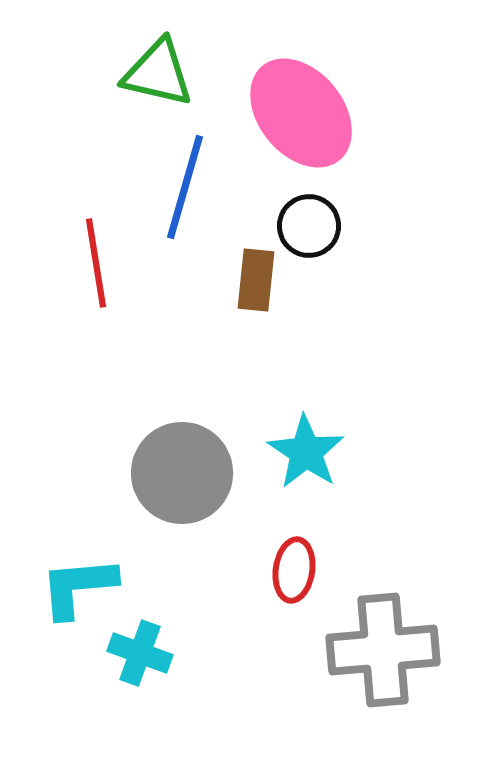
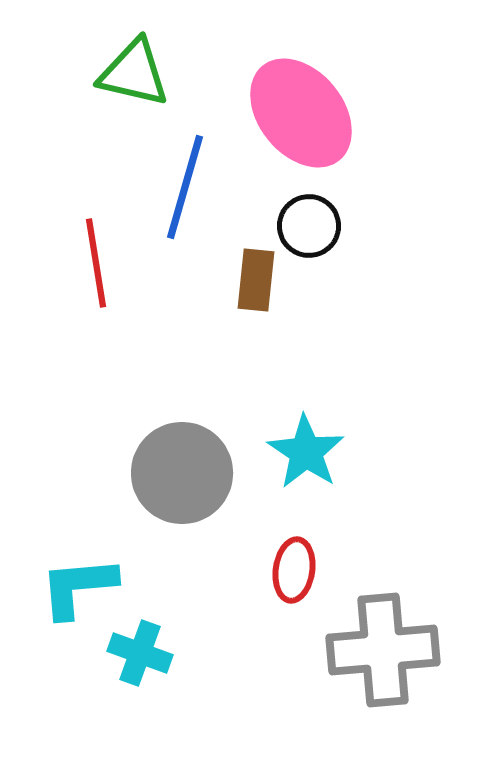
green triangle: moved 24 px left
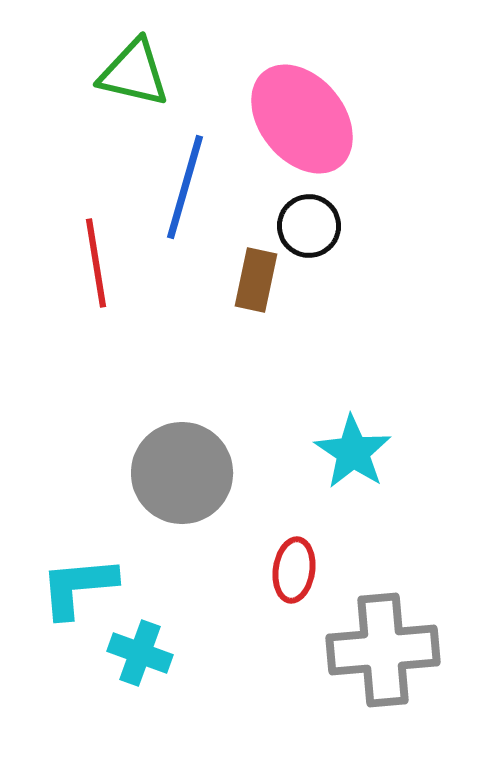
pink ellipse: moved 1 px right, 6 px down
brown rectangle: rotated 6 degrees clockwise
cyan star: moved 47 px right
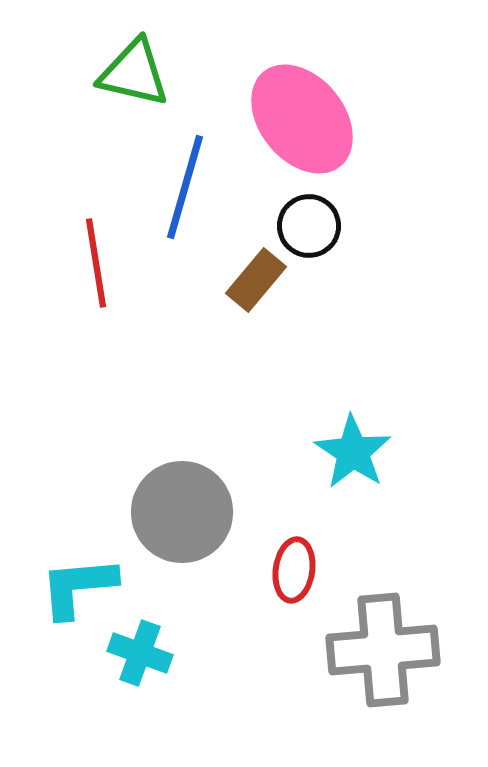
brown rectangle: rotated 28 degrees clockwise
gray circle: moved 39 px down
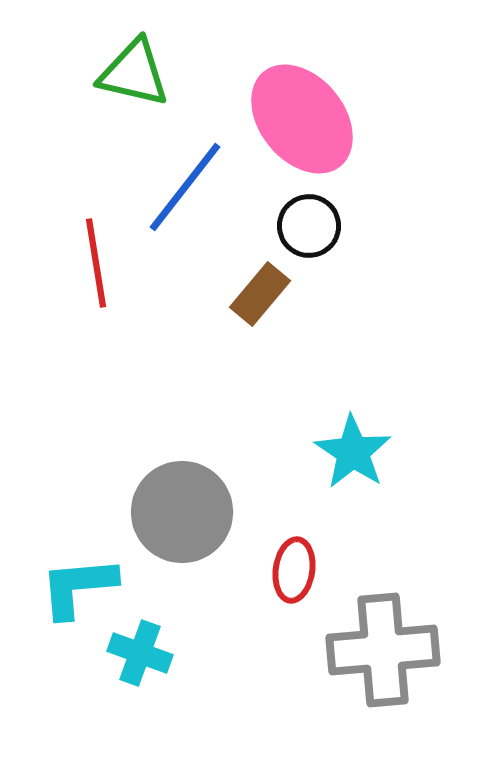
blue line: rotated 22 degrees clockwise
brown rectangle: moved 4 px right, 14 px down
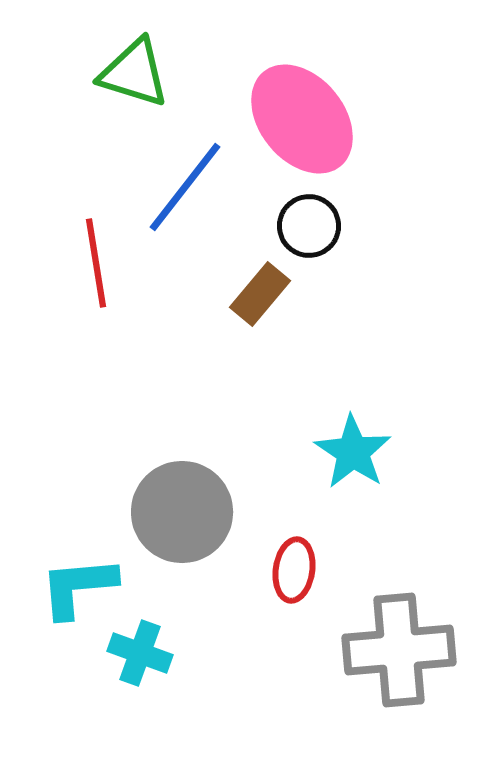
green triangle: rotated 4 degrees clockwise
gray cross: moved 16 px right
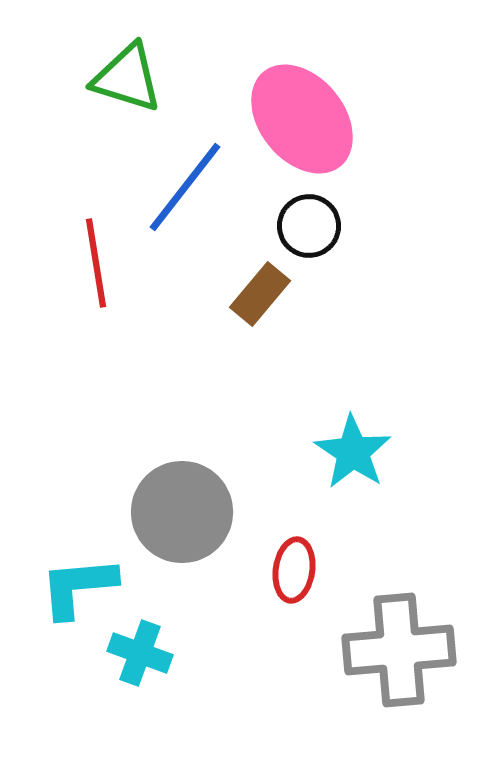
green triangle: moved 7 px left, 5 px down
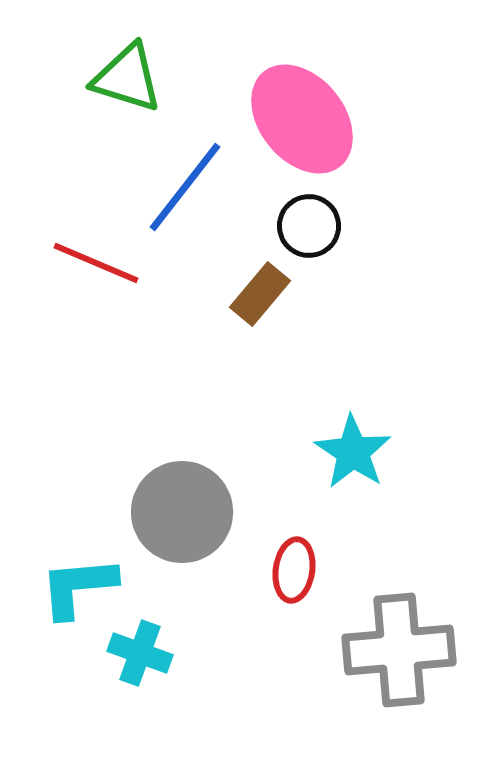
red line: rotated 58 degrees counterclockwise
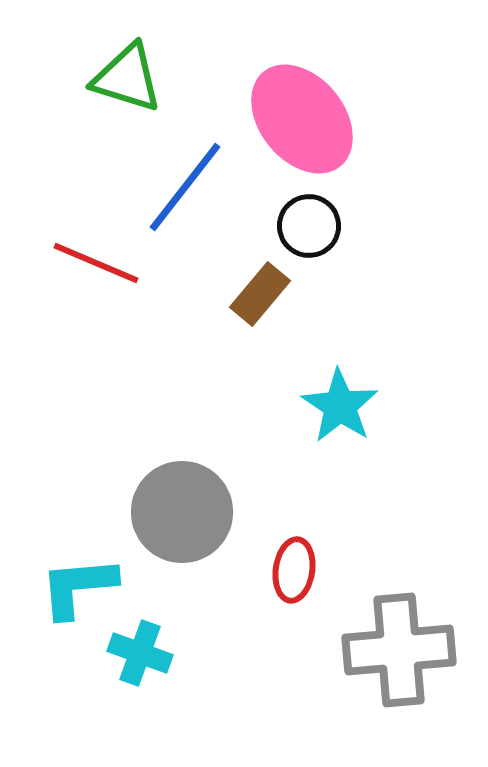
cyan star: moved 13 px left, 46 px up
